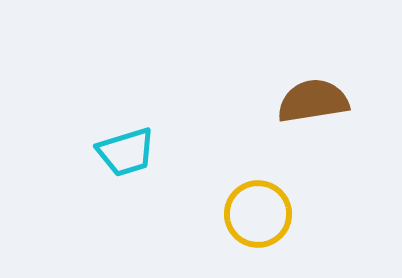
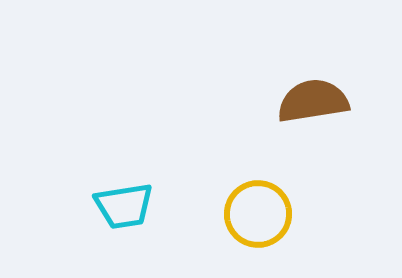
cyan trapezoid: moved 2 px left, 54 px down; rotated 8 degrees clockwise
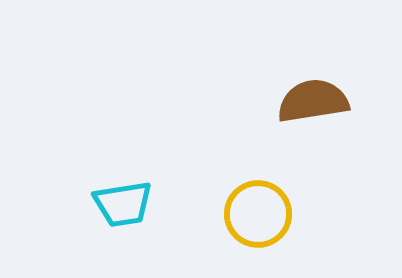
cyan trapezoid: moved 1 px left, 2 px up
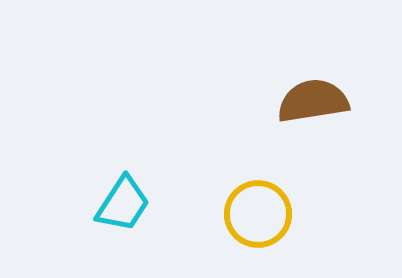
cyan trapezoid: rotated 48 degrees counterclockwise
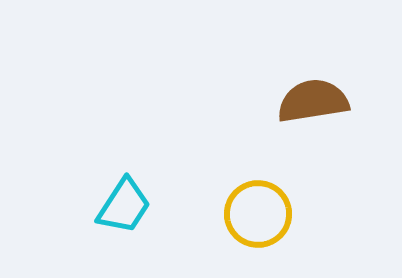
cyan trapezoid: moved 1 px right, 2 px down
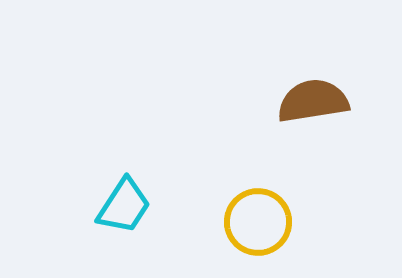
yellow circle: moved 8 px down
